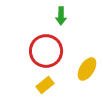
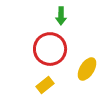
red circle: moved 4 px right, 2 px up
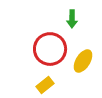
green arrow: moved 11 px right, 3 px down
yellow ellipse: moved 4 px left, 8 px up
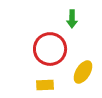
yellow ellipse: moved 11 px down
yellow rectangle: rotated 36 degrees clockwise
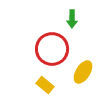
red circle: moved 2 px right
yellow rectangle: rotated 42 degrees clockwise
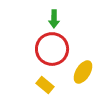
green arrow: moved 18 px left
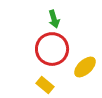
green arrow: rotated 18 degrees counterclockwise
yellow ellipse: moved 2 px right, 5 px up; rotated 15 degrees clockwise
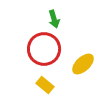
red circle: moved 8 px left
yellow ellipse: moved 2 px left, 3 px up
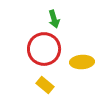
yellow ellipse: moved 1 px left, 2 px up; rotated 40 degrees clockwise
